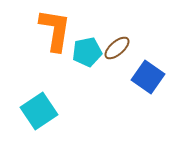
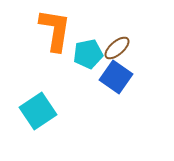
cyan pentagon: moved 1 px right, 2 px down
blue square: moved 32 px left
cyan square: moved 1 px left
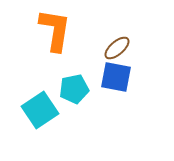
cyan pentagon: moved 14 px left, 35 px down
blue square: rotated 24 degrees counterclockwise
cyan square: moved 2 px right, 1 px up
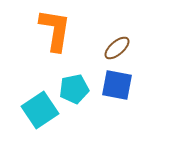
blue square: moved 1 px right, 8 px down
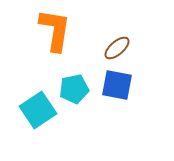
cyan square: moved 2 px left
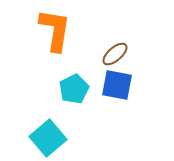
brown ellipse: moved 2 px left, 6 px down
cyan pentagon: rotated 16 degrees counterclockwise
cyan square: moved 10 px right, 28 px down; rotated 6 degrees counterclockwise
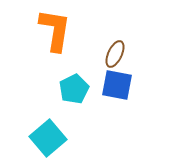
brown ellipse: rotated 24 degrees counterclockwise
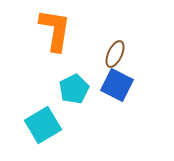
blue square: rotated 16 degrees clockwise
cyan square: moved 5 px left, 13 px up; rotated 9 degrees clockwise
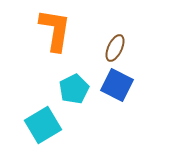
brown ellipse: moved 6 px up
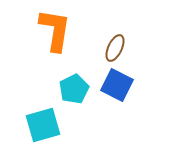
cyan square: rotated 15 degrees clockwise
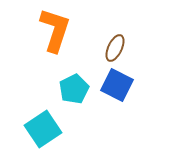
orange L-shape: rotated 9 degrees clockwise
cyan square: moved 4 px down; rotated 18 degrees counterclockwise
